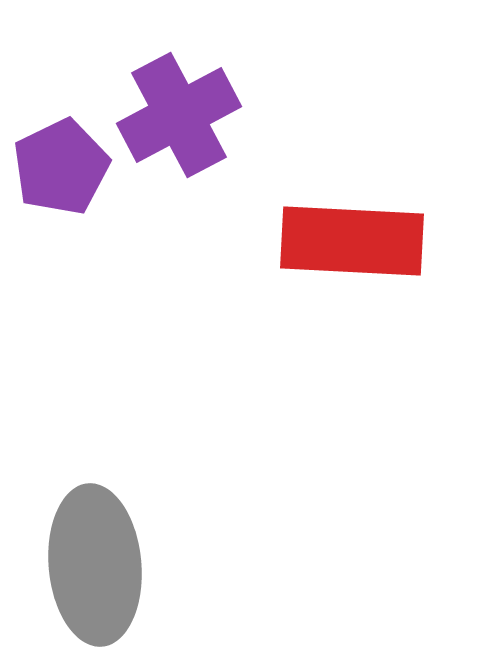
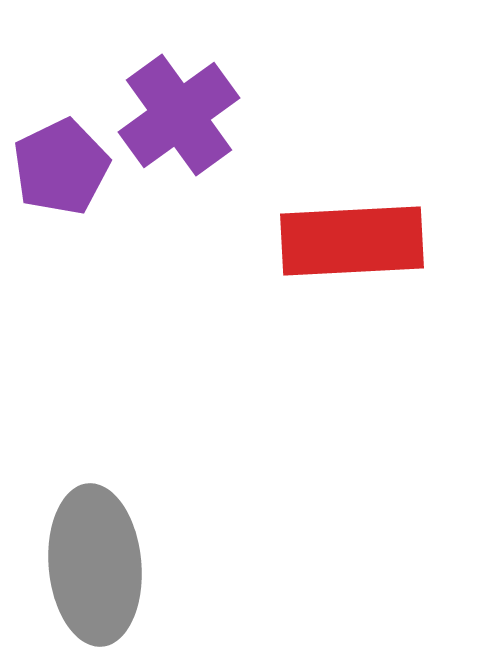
purple cross: rotated 8 degrees counterclockwise
red rectangle: rotated 6 degrees counterclockwise
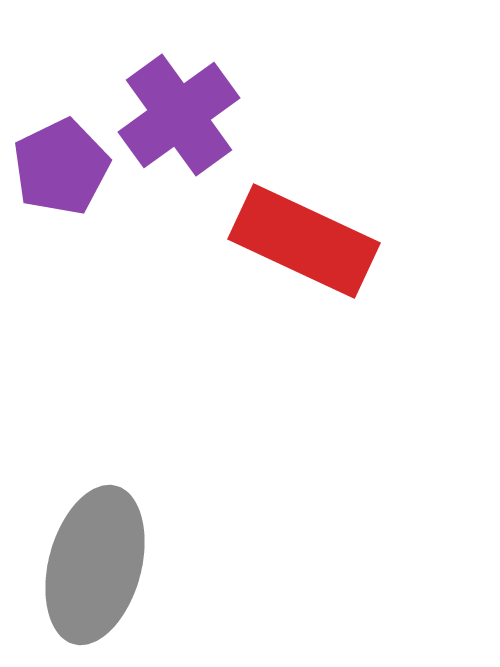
red rectangle: moved 48 px left; rotated 28 degrees clockwise
gray ellipse: rotated 20 degrees clockwise
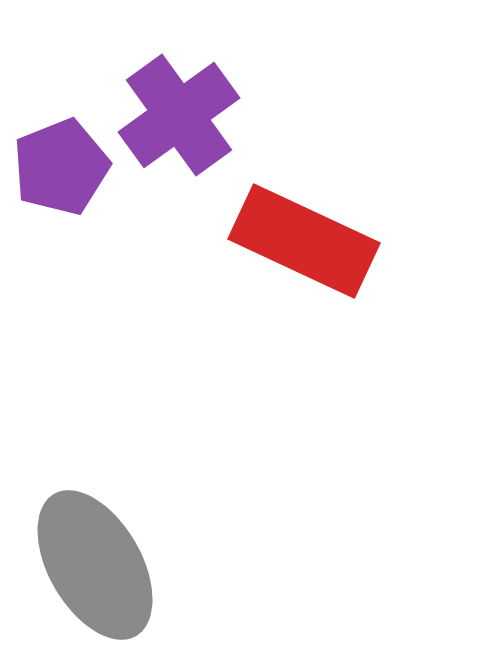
purple pentagon: rotated 4 degrees clockwise
gray ellipse: rotated 45 degrees counterclockwise
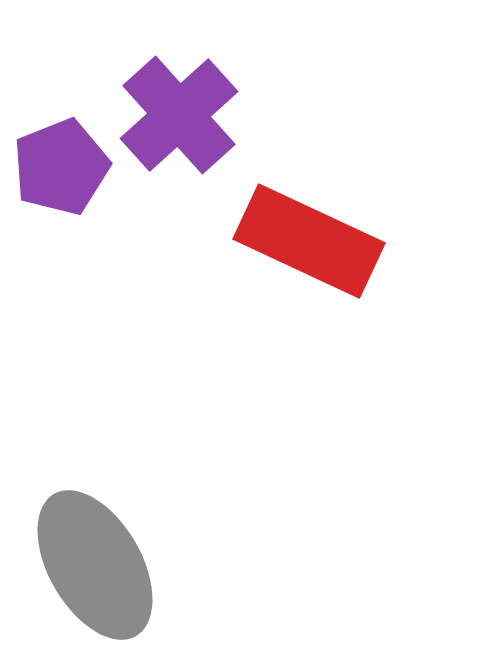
purple cross: rotated 6 degrees counterclockwise
red rectangle: moved 5 px right
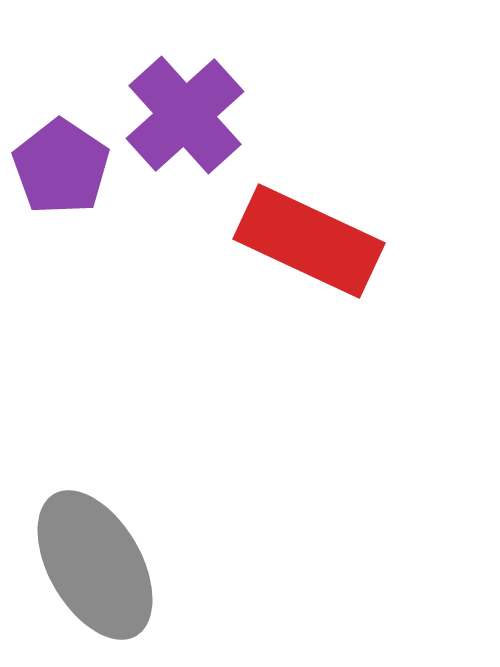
purple cross: moved 6 px right
purple pentagon: rotated 16 degrees counterclockwise
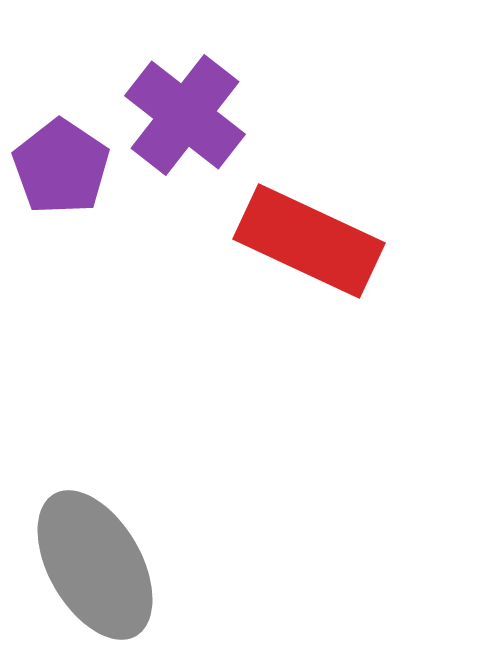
purple cross: rotated 10 degrees counterclockwise
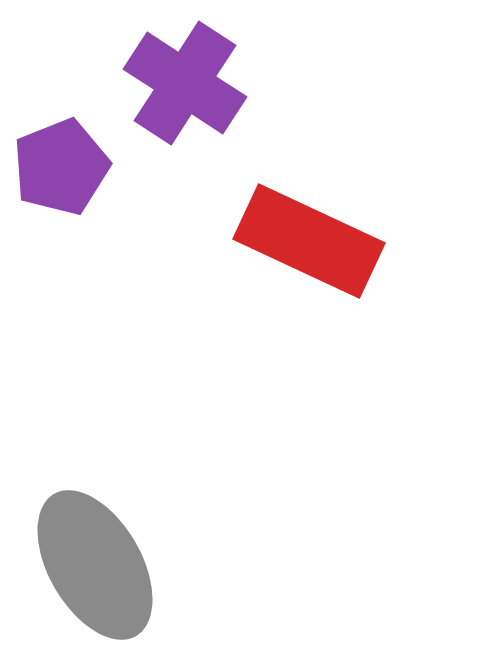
purple cross: moved 32 px up; rotated 5 degrees counterclockwise
purple pentagon: rotated 16 degrees clockwise
